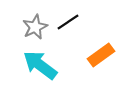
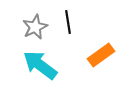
black line: rotated 65 degrees counterclockwise
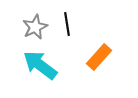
black line: moved 1 px left, 2 px down
orange rectangle: moved 2 px left, 2 px down; rotated 12 degrees counterclockwise
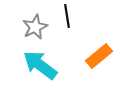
black line: moved 8 px up
orange rectangle: moved 1 px up; rotated 8 degrees clockwise
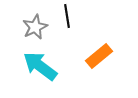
cyan arrow: moved 1 px down
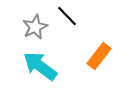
black line: rotated 35 degrees counterclockwise
orange rectangle: rotated 12 degrees counterclockwise
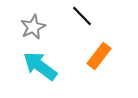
black line: moved 15 px right
gray star: moved 2 px left
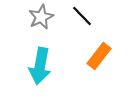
gray star: moved 8 px right, 10 px up
cyan arrow: rotated 117 degrees counterclockwise
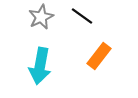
black line: rotated 10 degrees counterclockwise
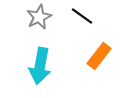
gray star: moved 2 px left
